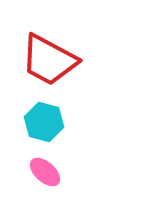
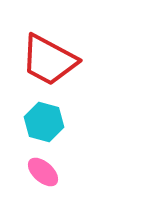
pink ellipse: moved 2 px left
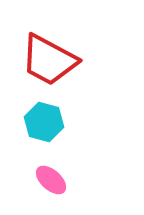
pink ellipse: moved 8 px right, 8 px down
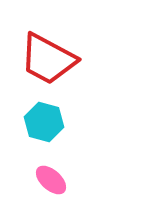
red trapezoid: moved 1 px left, 1 px up
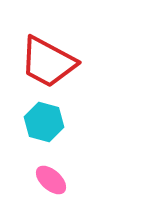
red trapezoid: moved 3 px down
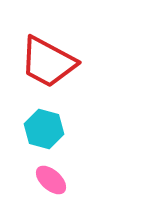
cyan hexagon: moved 7 px down
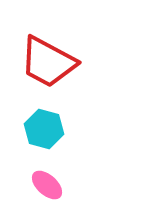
pink ellipse: moved 4 px left, 5 px down
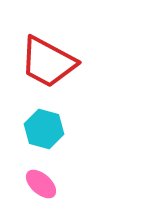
pink ellipse: moved 6 px left, 1 px up
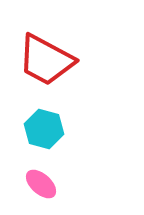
red trapezoid: moved 2 px left, 2 px up
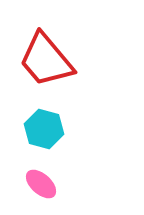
red trapezoid: rotated 22 degrees clockwise
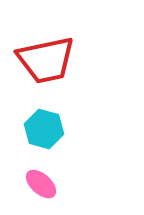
red trapezoid: rotated 62 degrees counterclockwise
